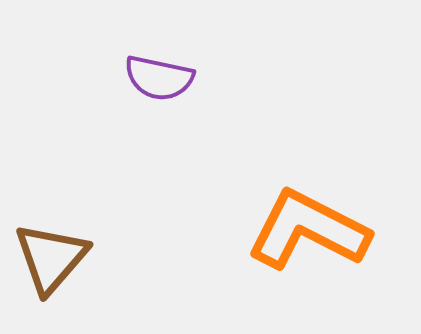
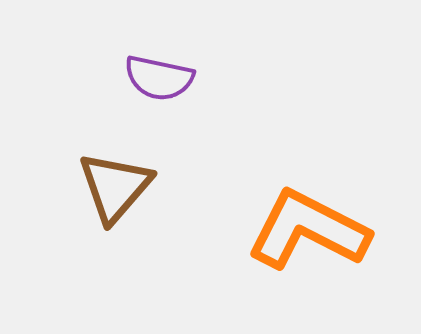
brown triangle: moved 64 px right, 71 px up
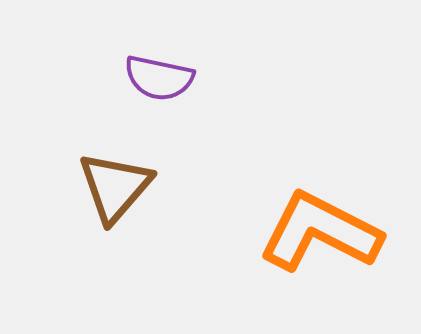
orange L-shape: moved 12 px right, 2 px down
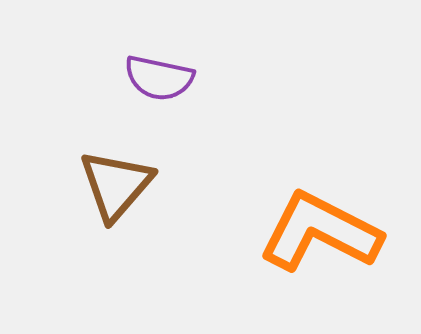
brown triangle: moved 1 px right, 2 px up
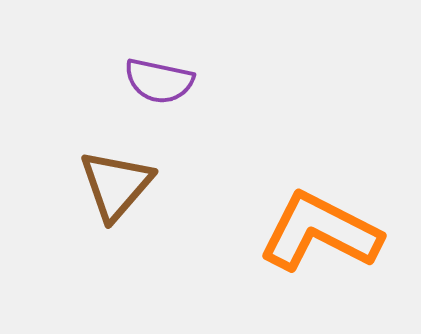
purple semicircle: moved 3 px down
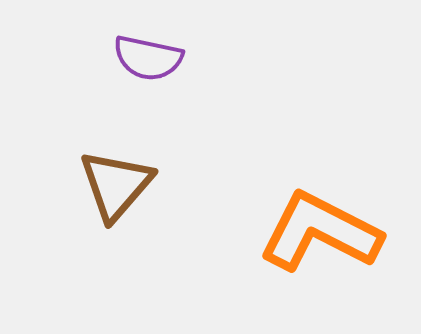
purple semicircle: moved 11 px left, 23 px up
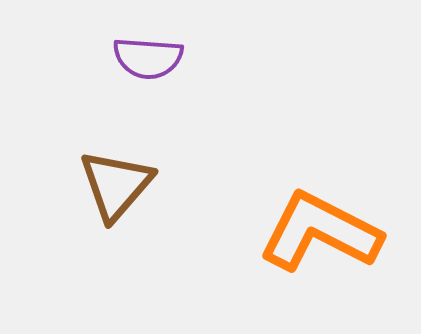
purple semicircle: rotated 8 degrees counterclockwise
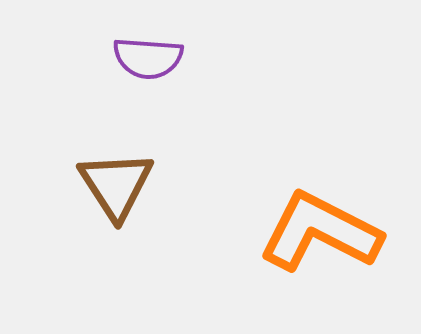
brown triangle: rotated 14 degrees counterclockwise
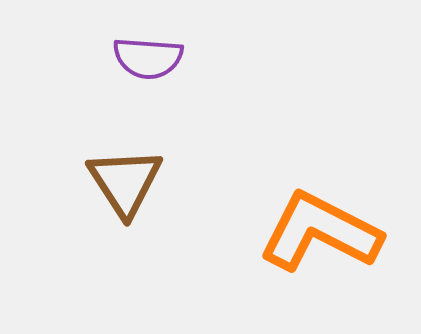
brown triangle: moved 9 px right, 3 px up
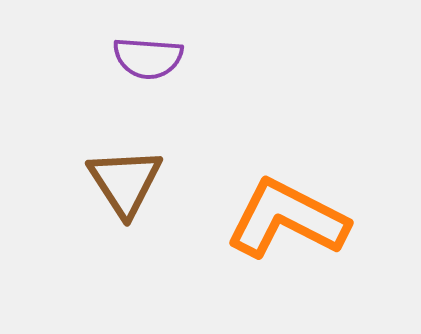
orange L-shape: moved 33 px left, 13 px up
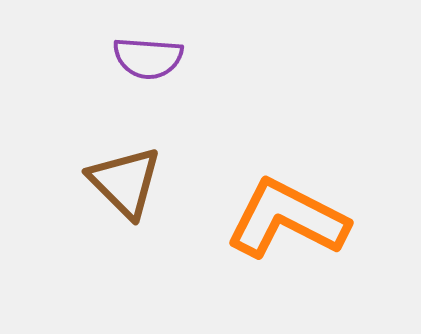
brown triangle: rotated 12 degrees counterclockwise
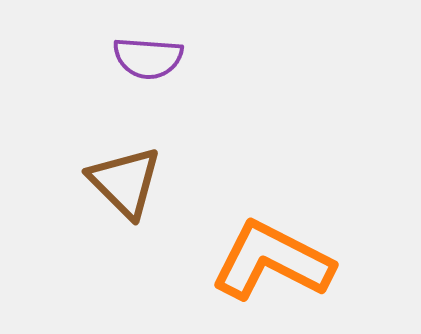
orange L-shape: moved 15 px left, 42 px down
